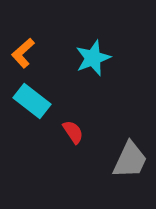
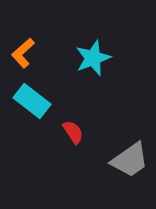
gray trapezoid: rotated 30 degrees clockwise
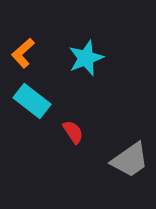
cyan star: moved 7 px left
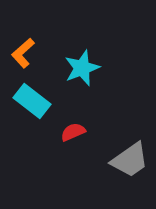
cyan star: moved 4 px left, 10 px down
red semicircle: rotated 80 degrees counterclockwise
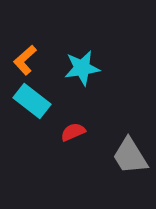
orange L-shape: moved 2 px right, 7 px down
cyan star: rotated 12 degrees clockwise
gray trapezoid: moved 4 px up; rotated 93 degrees clockwise
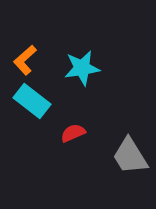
red semicircle: moved 1 px down
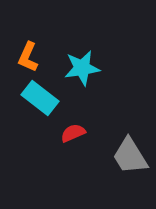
orange L-shape: moved 3 px right, 3 px up; rotated 24 degrees counterclockwise
cyan rectangle: moved 8 px right, 3 px up
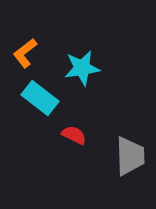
orange L-shape: moved 3 px left, 4 px up; rotated 28 degrees clockwise
red semicircle: moved 1 px right, 2 px down; rotated 50 degrees clockwise
gray trapezoid: rotated 150 degrees counterclockwise
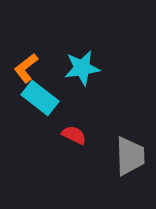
orange L-shape: moved 1 px right, 15 px down
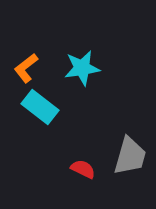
cyan rectangle: moved 9 px down
red semicircle: moved 9 px right, 34 px down
gray trapezoid: rotated 18 degrees clockwise
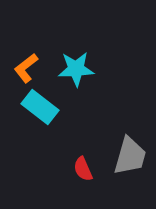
cyan star: moved 6 px left, 1 px down; rotated 6 degrees clockwise
red semicircle: rotated 140 degrees counterclockwise
